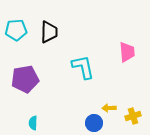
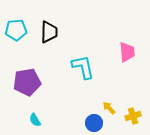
purple pentagon: moved 2 px right, 3 px down
yellow arrow: rotated 48 degrees clockwise
cyan semicircle: moved 2 px right, 3 px up; rotated 32 degrees counterclockwise
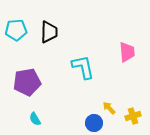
cyan semicircle: moved 1 px up
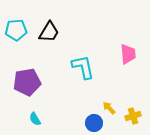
black trapezoid: rotated 30 degrees clockwise
pink trapezoid: moved 1 px right, 2 px down
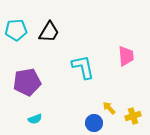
pink trapezoid: moved 2 px left, 2 px down
cyan semicircle: rotated 80 degrees counterclockwise
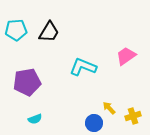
pink trapezoid: rotated 120 degrees counterclockwise
cyan L-shape: rotated 56 degrees counterclockwise
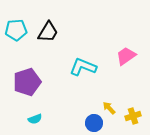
black trapezoid: moved 1 px left
purple pentagon: rotated 8 degrees counterclockwise
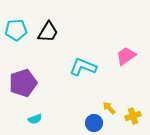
purple pentagon: moved 4 px left, 1 px down
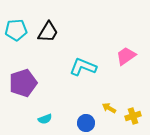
yellow arrow: rotated 16 degrees counterclockwise
cyan semicircle: moved 10 px right
blue circle: moved 8 px left
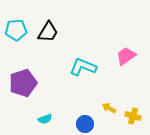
yellow cross: rotated 35 degrees clockwise
blue circle: moved 1 px left, 1 px down
